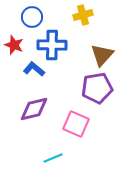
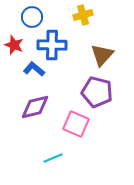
purple pentagon: moved 4 px down; rotated 24 degrees clockwise
purple diamond: moved 1 px right, 2 px up
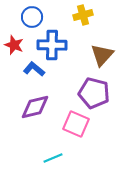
purple pentagon: moved 3 px left, 1 px down
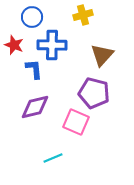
blue L-shape: rotated 45 degrees clockwise
pink square: moved 2 px up
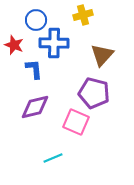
blue circle: moved 4 px right, 3 px down
blue cross: moved 2 px right, 2 px up
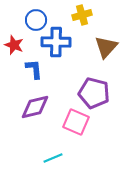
yellow cross: moved 1 px left
blue cross: moved 2 px right, 1 px up
brown triangle: moved 4 px right, 8 px up
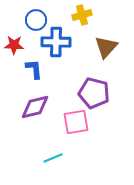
red star: rotated 18 degrees counterclockwise
pink square: rotated 32 degrees counterclockwise
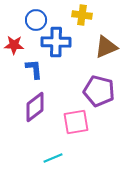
yellow cross: rotated 24 degrees clockwise
brown triangle: rotated 25 degrees clockwise
purple pentagon: moved 5 px right, 2 px up
purple diamond: rotated 24 degrees counterclockwise
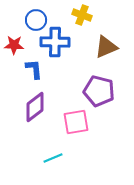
yellow cross: rotated 12 degrees clockwise
blue cross: moved 1 px left
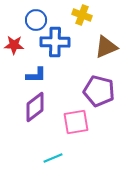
blue L-shape: moved 2 px right, 6 px down; rotated 95 degrees clockwise
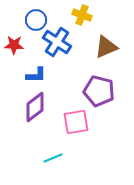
blue cross: moved 2 px right; rotated 32 degrees clockwise
